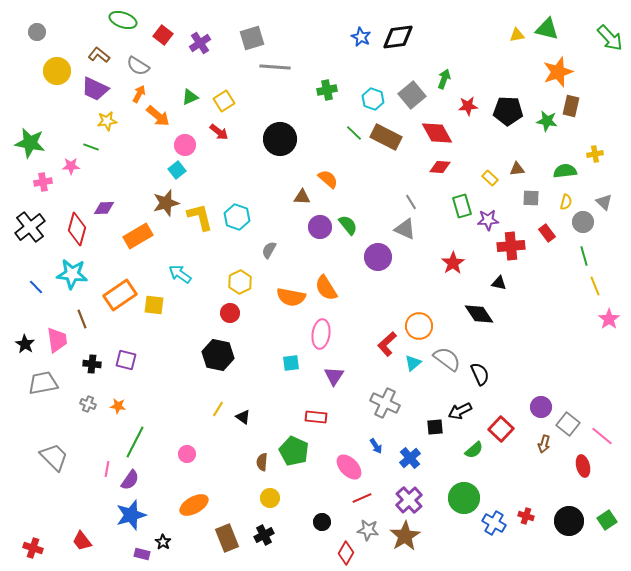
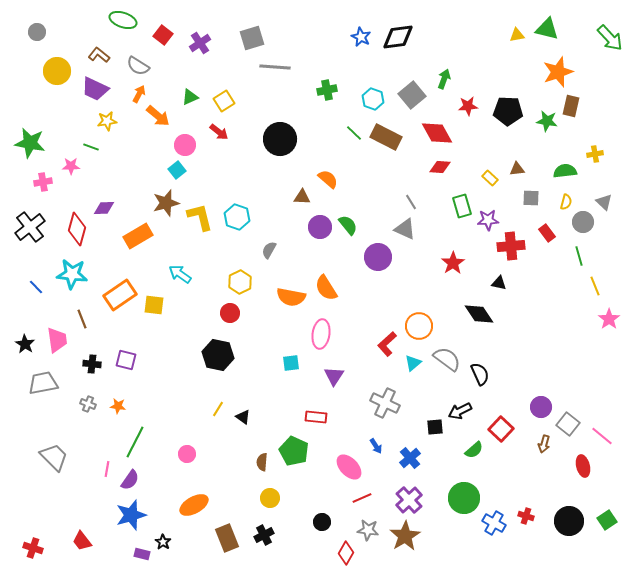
green line at (584, 256): moved 5 px left
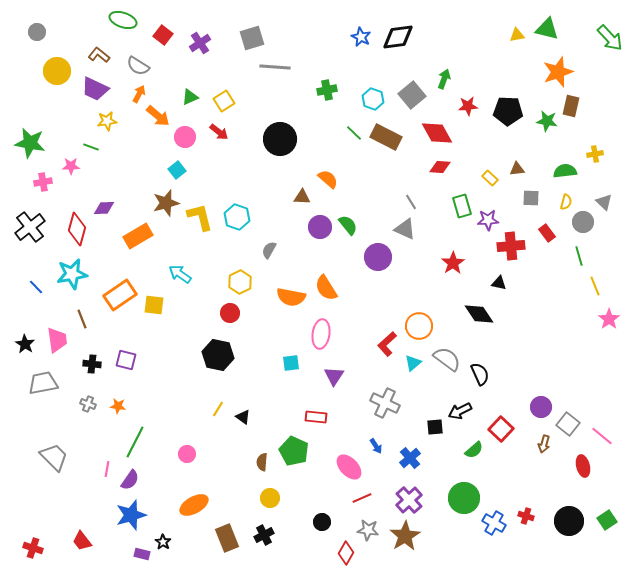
pink circle at (185, 145): moved 8 px up
cyan star at (72, 274): rotated 16 degrees counterclockwise
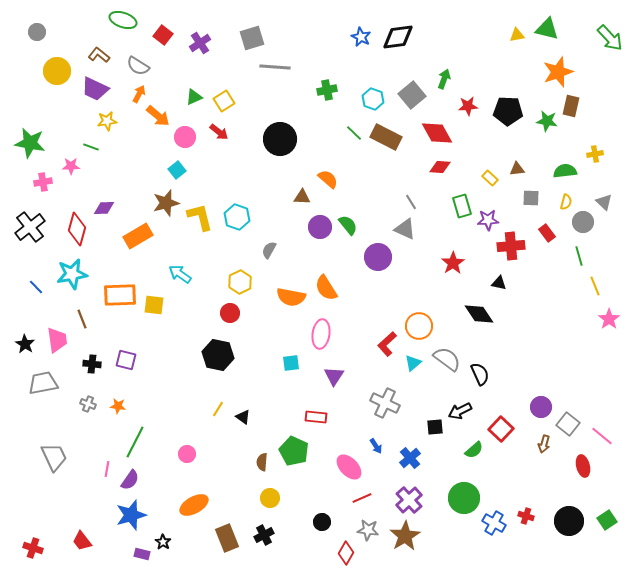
green triangle at (190, 97): moved 4 px right
orange rectangle at (120, 295): rotated 32 degrees clockwise
gray trapezoid at (54, 457): rotated 20 degrees clockwise
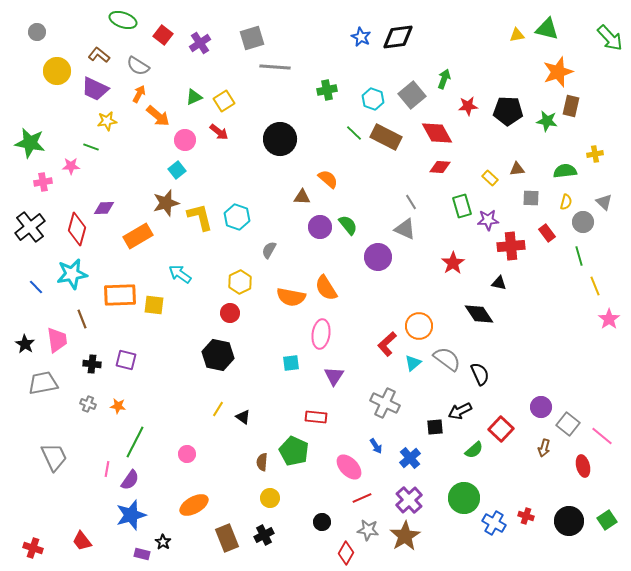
pink circle at (185, 137): moved 3 px down
brown arrow at (544, 444): moved 4 px down
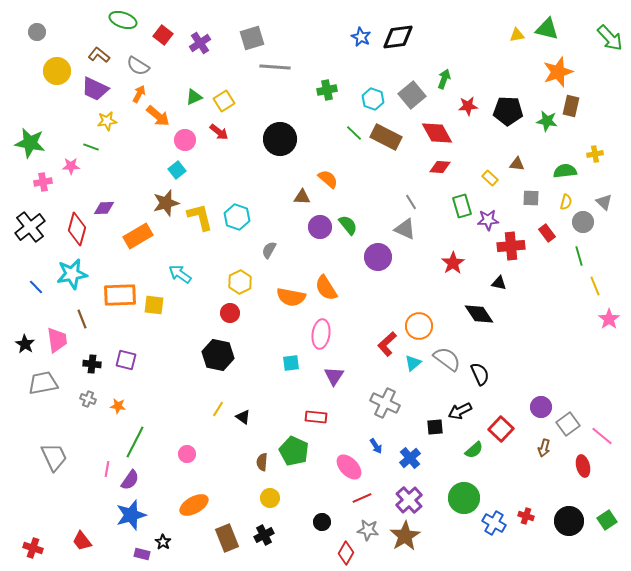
brown triangle at (517, 169): moved 5 px up; rotated 14 degrees clockwise
gray cross at (88, 404): moved 5 px up
gray square at (568, 424): rotated 15 degrees clockwise
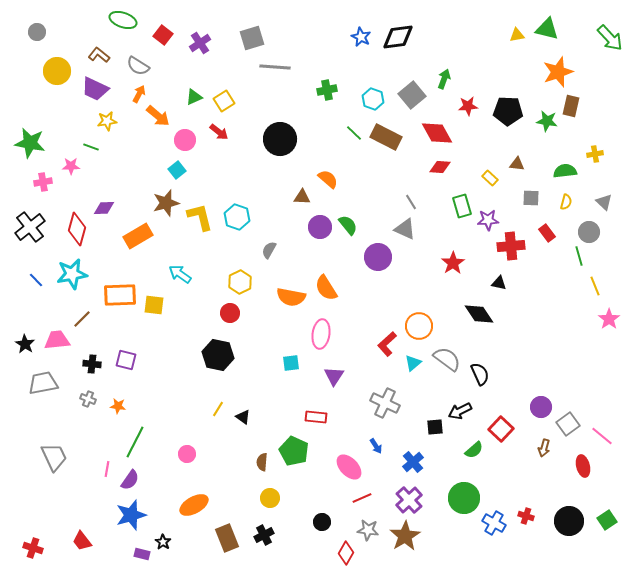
gray circle at (583, 222): moved 6 px right, 10 px down
blue line at (36, 287): moved 7 px up
brown line at (82, 319): rotated 66 degrees clockwise
pink trapezoid at (57, 340): rotated 88 degrees counterclockwise
blue cross at (410, 458): moved 3 px right, 4 px down
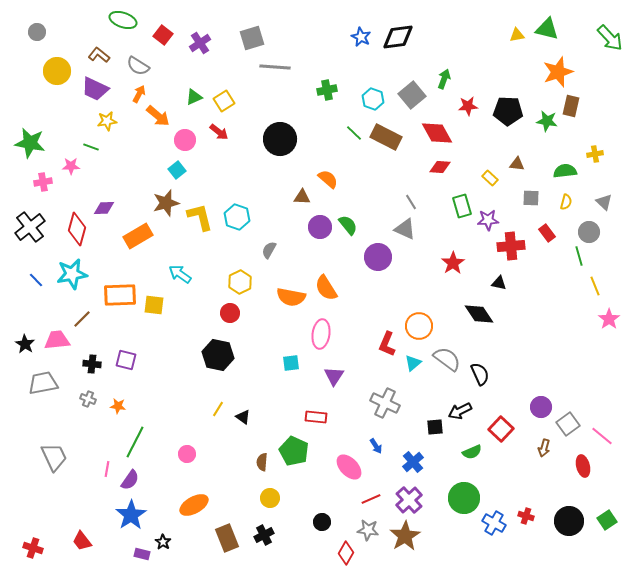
red L-shape at (387, 344): rotated 25 degrees counterclockwise
green semicircle at (474, 450): moved 2 px left, 2 px down; rotated 18 degrees clockwise
red line at (362, 498): moved 9 px right, 1 px down
blue star at (131, 515): rotated 16 degrees counterclockwise
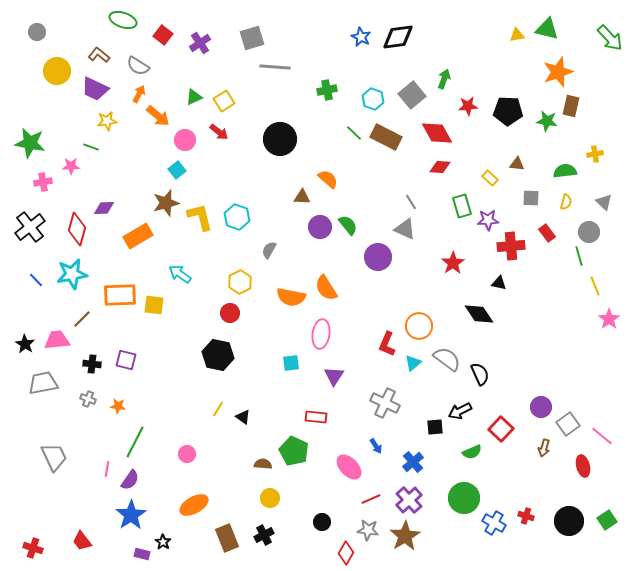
brown semicircle at (262, 462): moved 1 px right, 2 px down; rotated 90 degrees clockwise
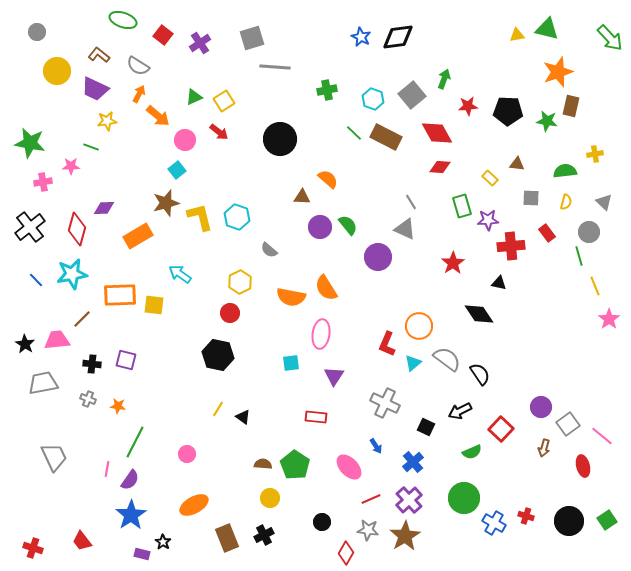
gray semicircle at (269, 250): rotated 78 degrees counterclockwise
black semicircle at (480, 374): rotated 10 degrees counterclockwise
black square at (435, 427): moved 9 px left; rotated 30 degrees clockwise
green pentagon at (294, 451): moved 1 px right, 14 px down; rotated 8 degrees clockwise
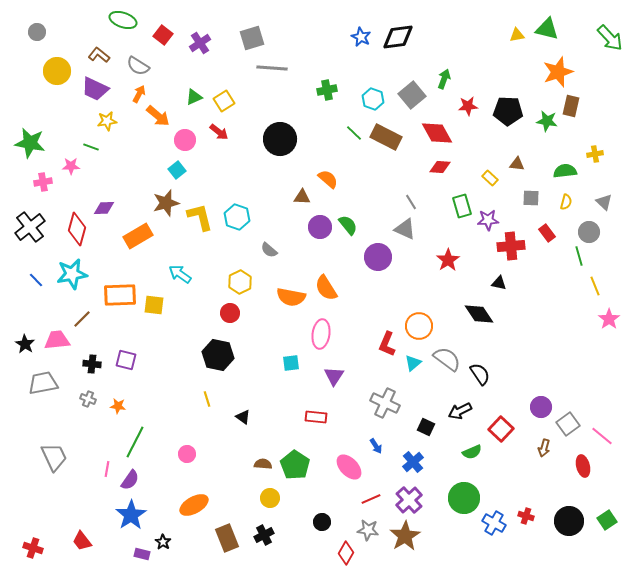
gray line at (275, 67): moved 3 px left, 1 px down
red star at (453, 263): moved 5 px left, 3 px up
yellow line at (218, 409): moved 11 px left, 10 px up; rotated 49 degrees counterclockwise
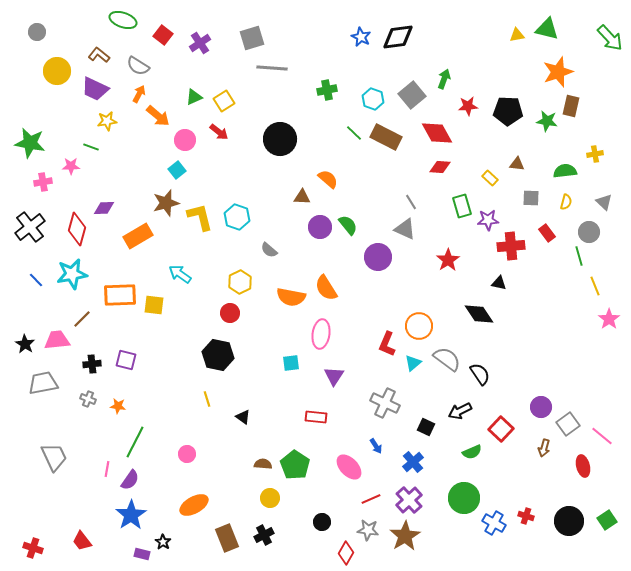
black cross at (92, 364): rotated 12 degrees counterclockwise
